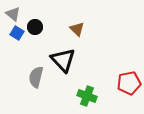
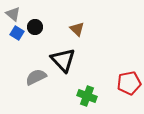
gray semicircle: rotated 50 degrees clockwise
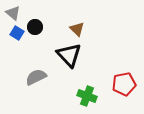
gray triangle: moved 1 px up
black triangle: moved 6 px right, 5 px up
red pentagon: moved 5 px left, 1 px down
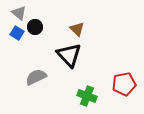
gray triangle: moved 6 px right
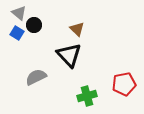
black circle: moved 1 px left, 2 px up
green cross: rotated 36 degrees counterclockwise
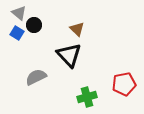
green cross: moved 1 px down
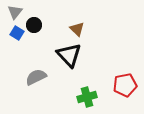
gray triangle: moved 4 px left, 1 px up; rotated 28 degrees clockwise
red pentagon: moved 1 px right, 1 px down
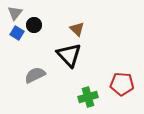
gray triangle: moved 1 px down
gray semicircle: moved 1 px left, 2 px up
red pentagon: moved 3 px left, 1 px up; rotated 15 degrees clockwise
green cross: moved 1 px right
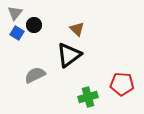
black triangle: rotated 36 degrees clockwise
